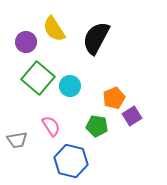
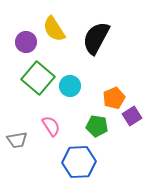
blue hexagon: moved 8 px right, 1 px down; rotated 16 degrees counterclockwise
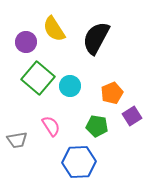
orange pentagon: moved 2 px left, 5 px up
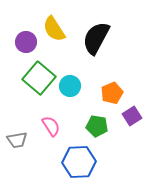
green square: moved 1 px right
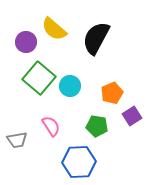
yellow semicircle: rotated 16 degrees counterclockwise
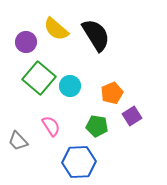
yellow semicircle: moved 2 px right
black semicircle: moved 3 px up; rotated 120 degrees clockwise
gray trapezoid: moved 1 px right, 1 px down; rotated 55 degrees clockwise
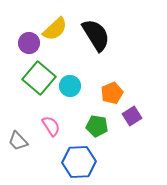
yellow semicircle: moved 1 px left; rotated 84 degrees counterclockwise
purple circle: moved 3 px right, 1 px down
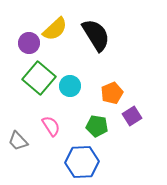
blue hexagon: moved 3 px right
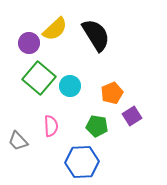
pink semicircle: rotated 30 degrees clockwise
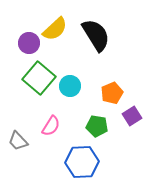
pink semicircle: rotated 35 degrees clockwise
